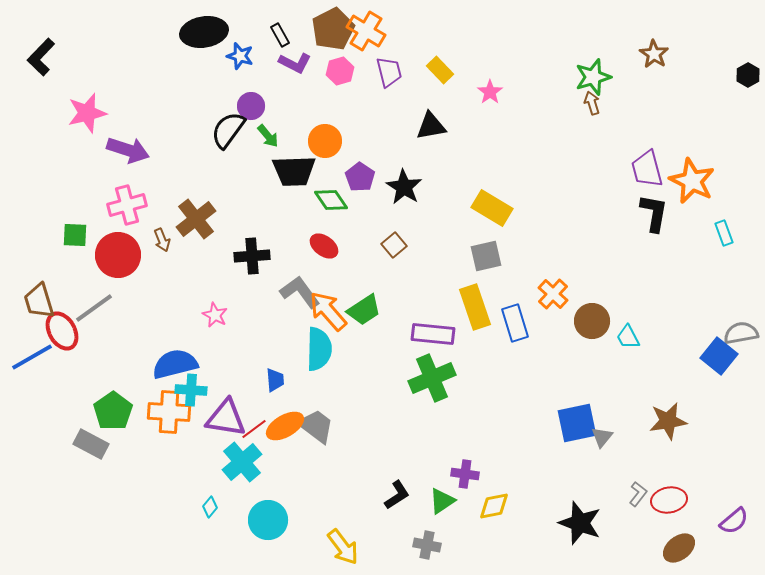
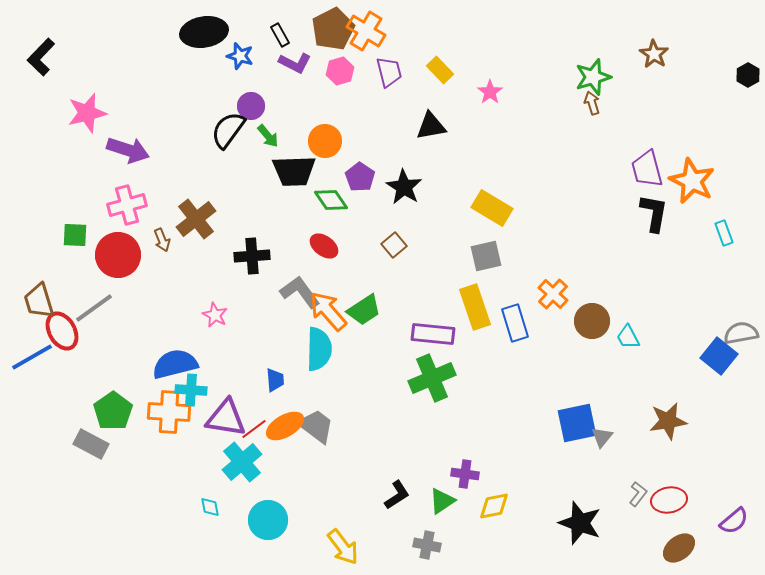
cyan diamond at (210, 507): rotated 50 degrees counterclockwise
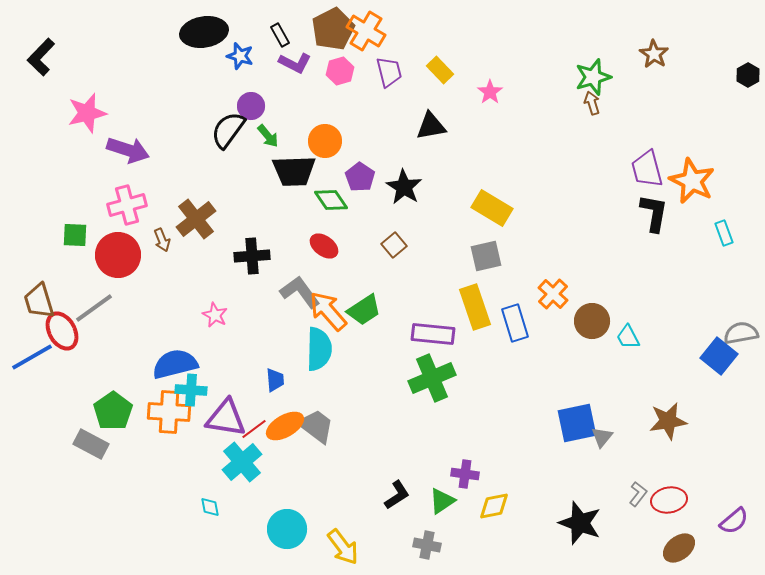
cyan circle at (268, 520): moved 19 px right, 9 px down
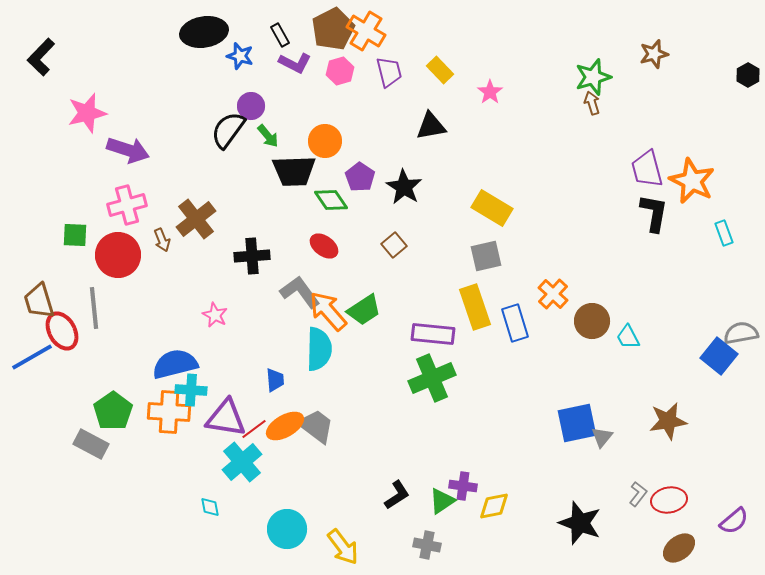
brown star at (654, 54): rotated 24 degrees clockwise
gray line at (94, 308): rotated 60 degrees counterclockwise
purple cross at (465, 474): moved 2 px left, 12 px down
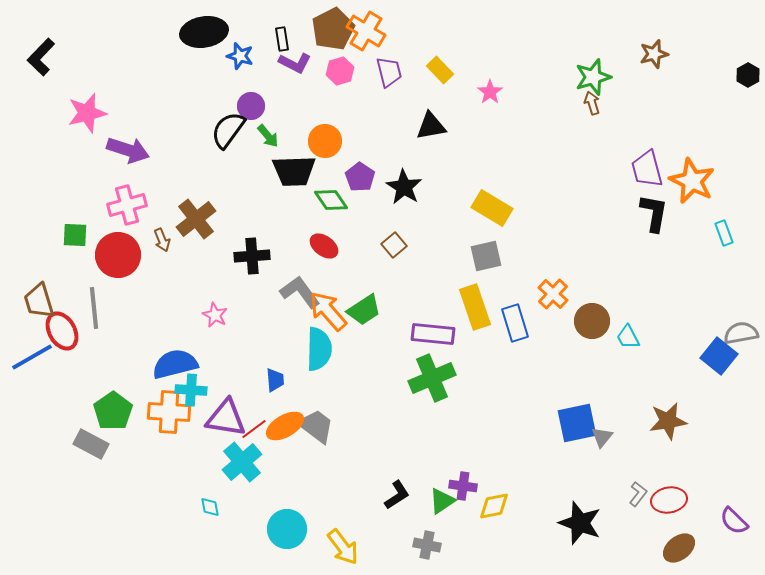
black rectangle at (280, 35): moved 2 px right, 4 px down; rotated 20 degrees clockwise
purple semicircle at (734, 521): rotated 84 degrees clockwise
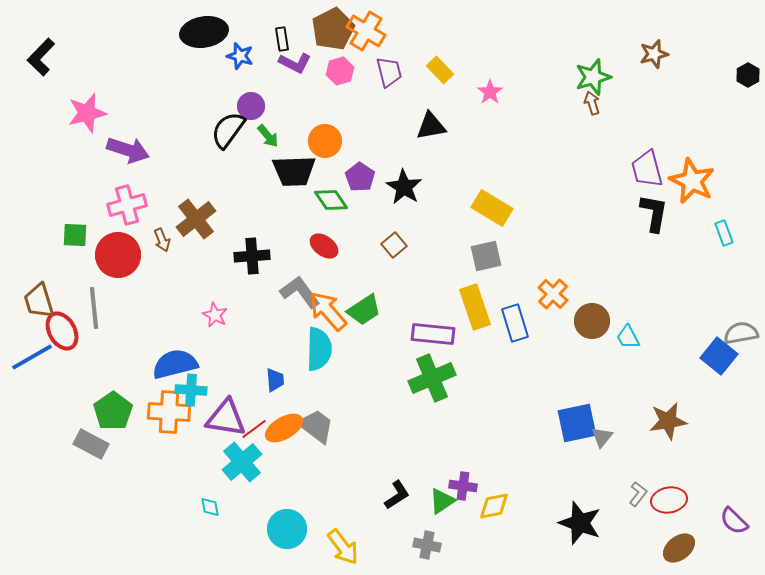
orange ellipse at (285, 426): moved 1 px left, 2 px down
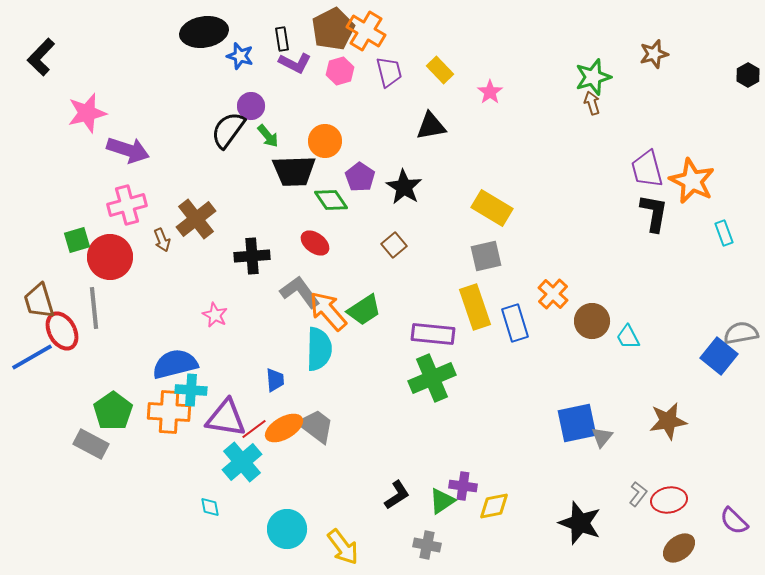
green square at (75, 235): moved 2 px right, 5 px down; rotated 20 degrees counterclockwise
red ellipse at (324, 246): moved 9 px left, 3 px up
red circle at (118, 255): moved 8 px left, 2 px down
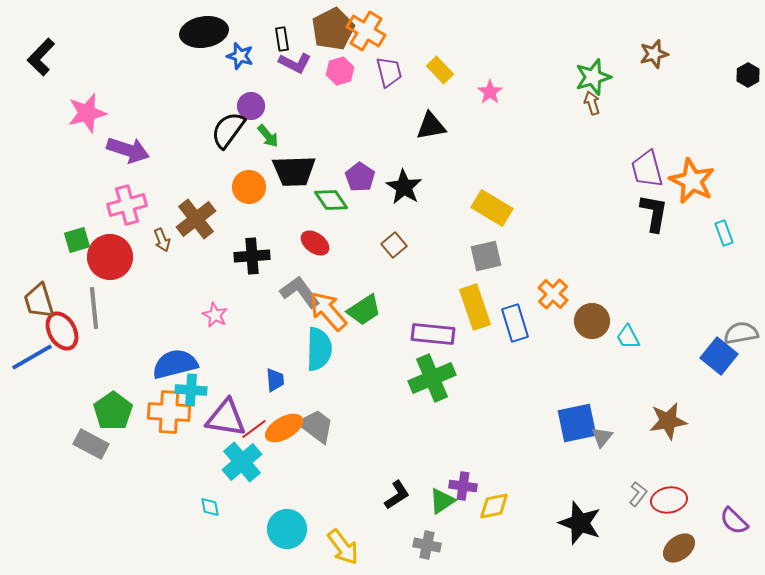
orange circle at (325, 141): moved 76 px left, 46 px down
